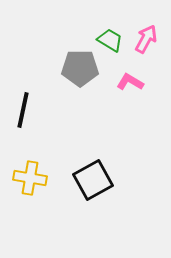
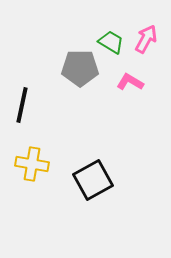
green trapezoid: moved 1 px right, 2 px down
black line: moved 1 px left, 5 px up
yellow cross: moved 2 px right, 14 px up
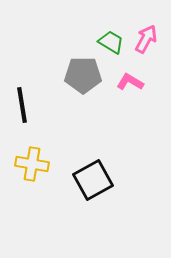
gray pentagon: moved 3 px right, 7 px down
black line: rotated 21 degrees counterclockwise
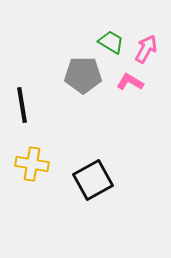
pink arrow: moved 10 px down
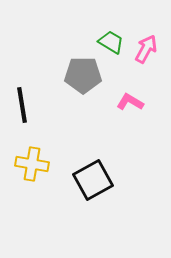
pink L-shape: moved 20 px down
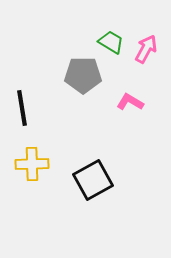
black line: moved 3 px down
yellow cross: rotated 12 degrees counterclockwise
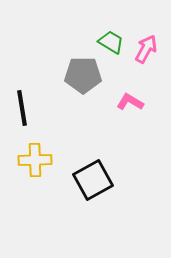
yellow cross: moved 3 px right, 4 px up
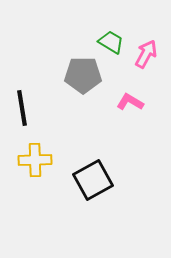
pink arrow: moved 5 px down
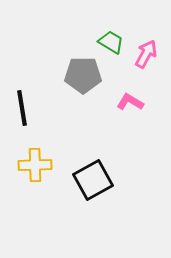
yellow cross: moved 5 px down
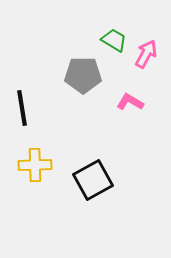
green trapezoid: moved 3 px right, 2 px up
